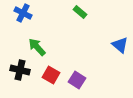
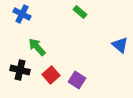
blue cross: moved 1 px left, 1 px down
red square: rotated 18 degrees clockwise
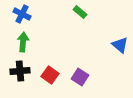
green arrow: moved 14 px left, 5 px up; rotated 48 degrees clockwise
black cross: moved 1 px down; rotated 18 degrees counterclockwise
red square: moved 1 px left; rotated 12 degrees counterclockwise
purple square: moved 3 px right, 3 px up
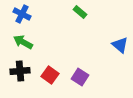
green arrow: rotated 66 degrees counterclockwise
